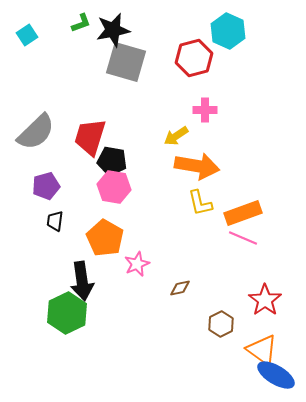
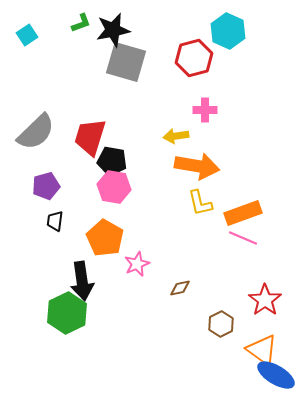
yellow arrow: rotated 25 degrees clockwise
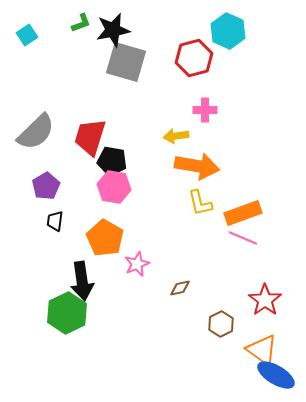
purple pentagon: rotated 16 degrees counterclockwise
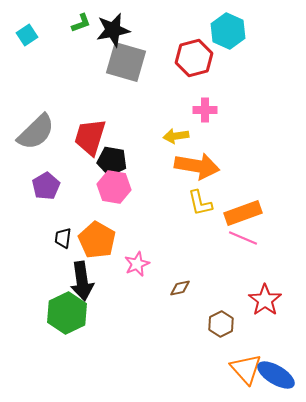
black trapezoid: moved 8 px right, 17 px down
orange pentagon: moved 8 px left, 2 px down
orange triangle: moved 16 px left, 19 px down; rotated 12 degrees clockwise
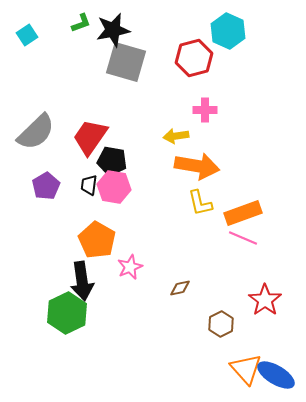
red trapezoid: rotated 18 degrees clockwise
black trapezoid: moved 26 px right, 53 px up
pink star: moved 7 px left, 3 px down
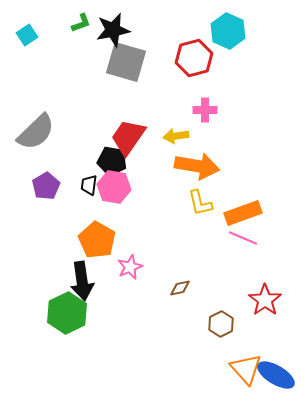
red trapezoid: moved 38 px right
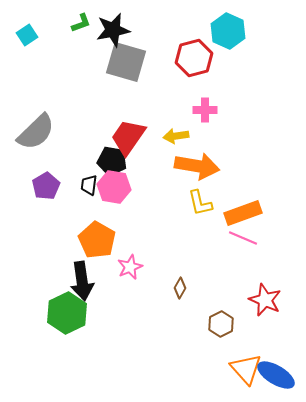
brown diamond: rotated 50 degrees counterclockwise
red star: rotated 12 degrees counterclockwise
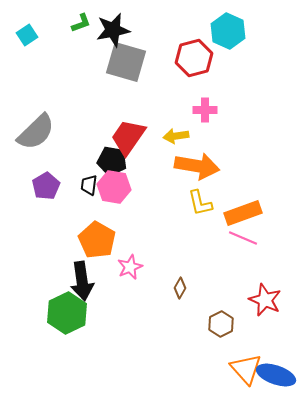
blue ellipse: rotated 12 degrees counterclockwise
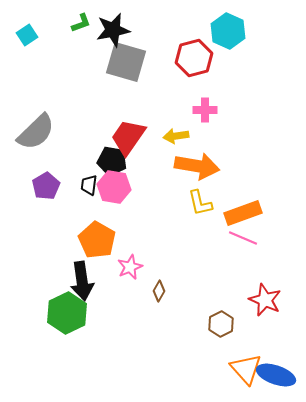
brown diamond: moved 21 px left, 3 px down
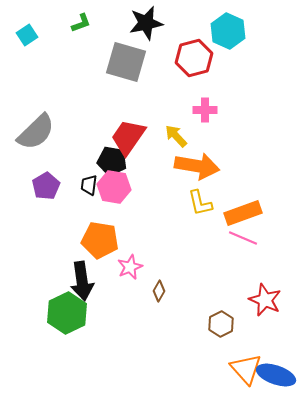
black star: moved 33 px right, 7 px up
yellow arrow: rotated 55 degrees clockwise
orange pentagon: moved 3 px right; rotated 21 degrees counterclockwise
